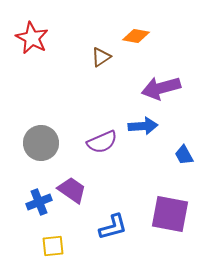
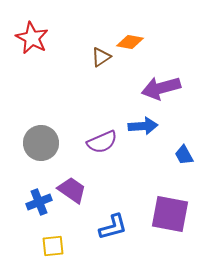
orange diamond: moved 6 px left, 6 px down
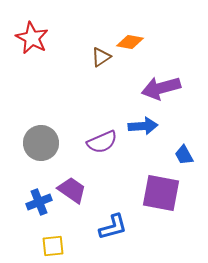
purple square: moved 9 px left, 21 px up
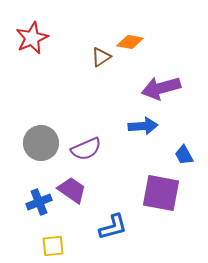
red star: rotated 20 degrees clockwise
purple semicircle: moved 16 px left, 7 px down
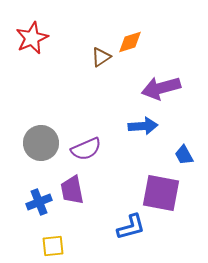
orange diamond: rotated 28 degrees counterclockwise
purple trapezoid: rotated 136 degrees counterclockwise
blue L-shape: moved 18 px right
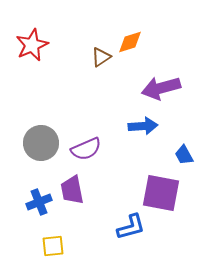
red star: moved 7 px down
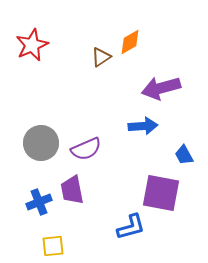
orange diamond: rotated 12 degrees counterclockwise
